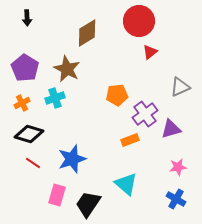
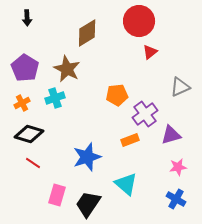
purple triangle: moved 6 px down
blue star: moved 15 px right, 2 px up
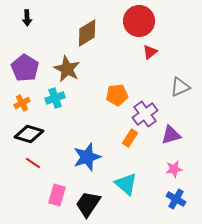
orange rectangle: moved 2 px up; rotated 36 degrees counterclockwise
pink star: moved 4 px left, 2 px down
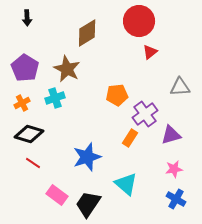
gray triangle: rotated 20 degrees clockwise
pink rectangle: rotated 70 degrees counterclockwise
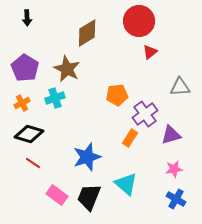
black trapezoid: moved 1 px right, 7 px up; rotated 12 degrees counterclockwise
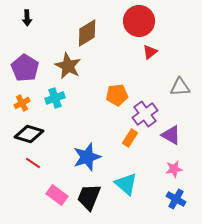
brown star: moved 1 px right, 3 px up
purple triangle: rotated 45 degrees clockwise
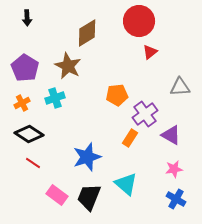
black diamond: rotated 16 degrees clockwise
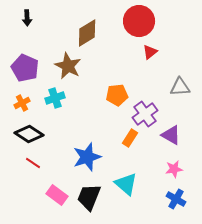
purple pentagon: rotated 8 degrees counterclockwise
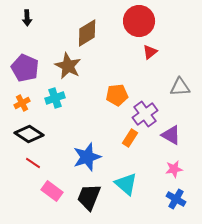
pink rectangle: moved 5 px left, 4 px up
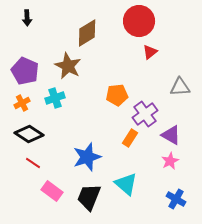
purple pentagon: moved 3 px down
pink star: moved 4 px left, 8 px up; rotated 18 degrees counterclockwise
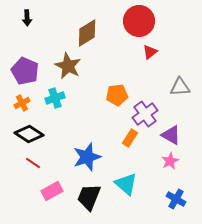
pink rectangle: rotated 65 degrees counterclockwise
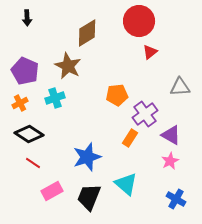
orange cross: moved 2 px left
